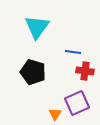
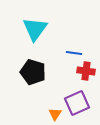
cyan triangle: moved 2 px left, 2 px down
blue line: moved 1 px right, 1 px down
red cross: moved 1 px right
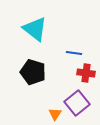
cyan triangle: rotated 28 degrees counterclockwise
red cross: moved 2 px down
purple square: rotated 15 degrees counterclockwise
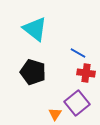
blue line: moved 4 px right; rotated 21 degrees clockwise
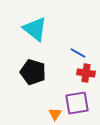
purple square: rotated 30 degrees clockwise
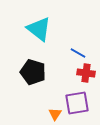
cyan triangle: moved 4 px right
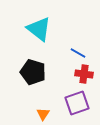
red cross: moved 2 px left, 1 px down
purple square: rotated 10 degrees counterclockwise
orange triangle: moved 12 px left
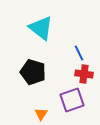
cyan triangle: moved 2 px right, 1 px up
blue line: moved 1 px right; rotated 35 degrees clockwise
purple square: moved 5 px left, 3 px up
orange triangle: moved 2 px left
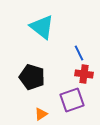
cyan triangle: moved 1 px right, 1 px up
black pentagon: moved 1 px left, 5 px down
orange triangle: rotated 24 degrees clockwise
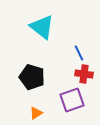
orange triangle: moved 5 px left, 1 px up
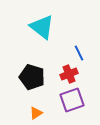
red cross: moved 15 px left; rotated 30 degrees counterclockwise
